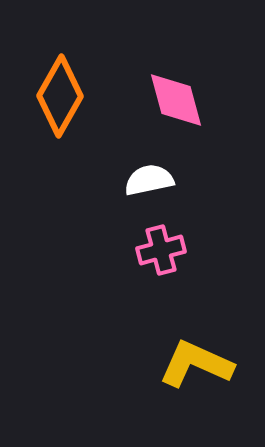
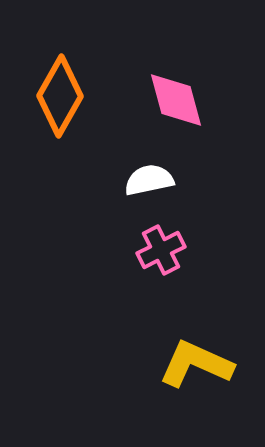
pink cross: rotated 12 degrees counterclockwise
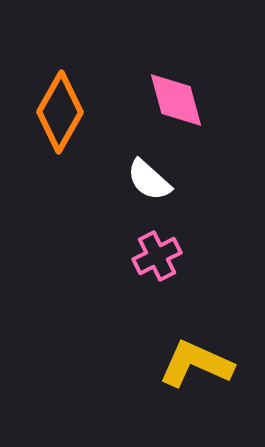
orange diamond: moved 16 px down
white semicircle: rotated 126 degrees counterclockwise
pink cross: moved 4 px left, 6 px down
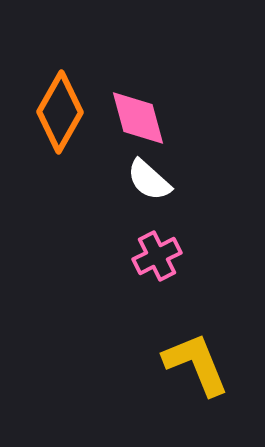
pink diamond: moved 38 px left, 18 px down
yellow L-shape: rotated 44 degrees clockwise
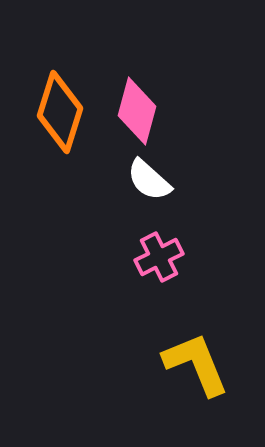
orange diamond: rotated 12 degrees counterclockwise
pink diamond: moved 1 px left, 7 px up; rotated 30 degrees clockwise
pink cross: moved 2 px right, 1 px down
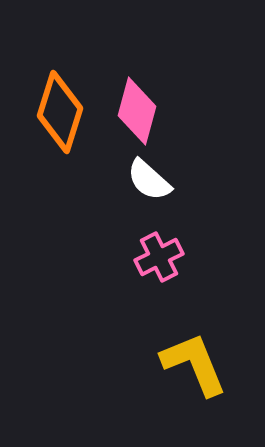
yellow L-shape: moved 2 px left
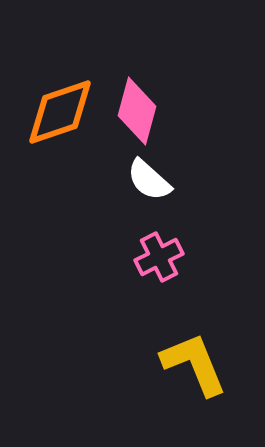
orange diamond: rotated 54 degrees clockwise
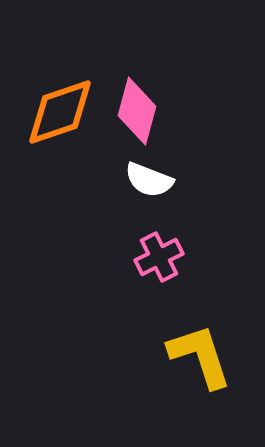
white semicircle: rotated 21 degrees counterclockwise
yellow L-shape: moved 6 px right, 8 px up; rotated 4 degrees clockwise
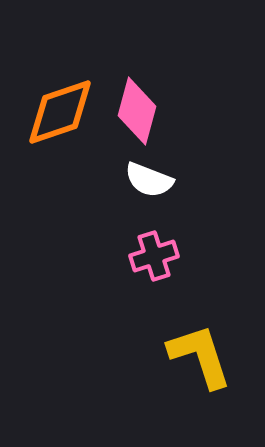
pink cross: moved 5 px left, 1 px up; rotated 9 degrees clockwise
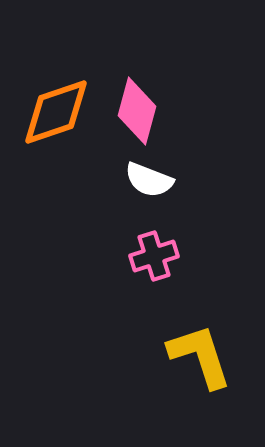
orange diamond: moved 4 px left
